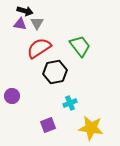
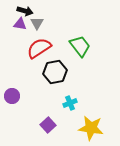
purple square: rotated 21 degrees counterclockwise
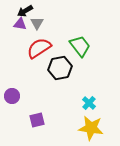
black arrow: rotated 133 degrees clockwise
black hexagon: moved 5 px right, 4 px up
cyan cross: moved 19 px right; rotated 24 degrees counterclockwise
purple square: moved 11 px left, 5 px up; rotated 28 degrees clockwise
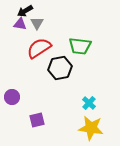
green trapezoid: rotated 135 degrees clockwise
purple circle: moved 1 px down
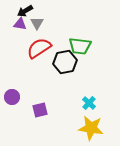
black hexagon: moved 5 px right, 6 px up
purple square: moved 3 px right, 10 px up
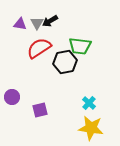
black arrow: moved 25 px right, 10 px down
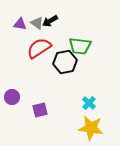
gray triangle: rotated 24 degrees counterclockwise
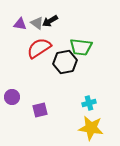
green trapezoid: moved 1 px right, 1 px down
cyan cross: rotated 32 degrees clockwise
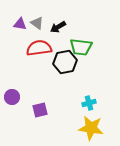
black arrow: moved 8 px right, 6 px down
red semicircle: rotated 25 degrees clockwise
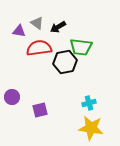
purple triangle: moved 1 px left, 7 px down
